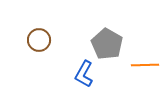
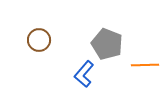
gray pentagon: rotated 8 degrees counterclockwise
blue L-shape: rotated 12 degrees clockwise
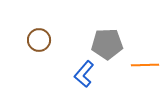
gray pentagon: rotated 24 degrees counterclockwise
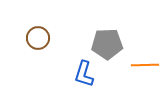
brown circle: moved 1 px left, 2 px up
blue L-shape: rotated 24 degrees counterclockwise
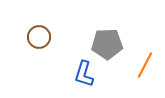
brown circle: moved 1 px right, 1 px up
orange line: rotated 60 degrees counterclockwise
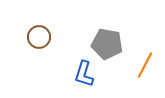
gray pentagon: rotated 12 degrees clockwise
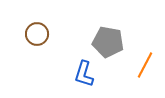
brown circle: moved 2 px left, 3 px up
gray pentagon: moved 1 px right, 2 px up
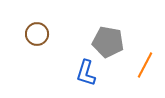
blue L-shape: moved 2 px right, 1 px up
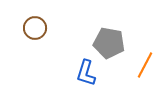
brown circle: moved 2 px left, 6 px up
gray pentagon: moved 1 px right, 1 px down
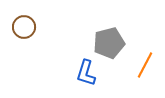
brown circle: moved 11 px left, 1 px up
gray pentagon: rotated 24 degrees counterclockwise
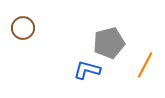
brown circle: moved 1 px left, 1 px down
blue L-shape: moved 1 px right, 3 px up; rotated 88 degrees clockwise
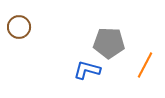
brown circle: moved 4 px left, 1 px up
gray pentagon: rotated 16 degrees clockwise
